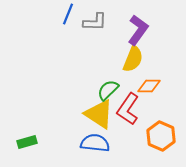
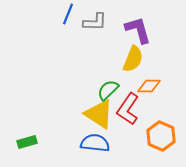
purple L-shape: rotated 52 degrees counterclockwise
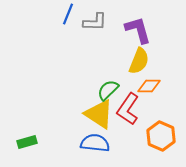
yellow semicircle: moved 6 px right, 2 px down
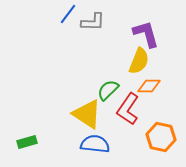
blue line: rotated 15 degrees clockwise
gray L-shape: moved 2 px left
purple L-shape: moved 8 px right, 4 px down
yellow triangle: moved 12 px left
orange hexagon: moved 1 px down; rotated 12 degrees counterclockwise
blue semicircle: moved 1 px down
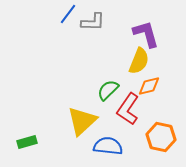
orange diamond: rotated 15 degrees counterclockwise
yellow triangle: moved 5 px left, 7 px down; rotated 44 degrees clockwise
blue semicircle: moved 13 px right, 2 px down
